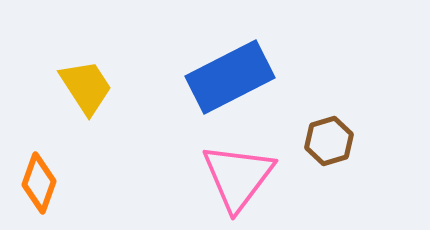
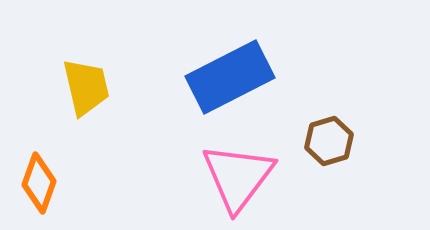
yellow trapezoid: rotated 20 degrees clockwise
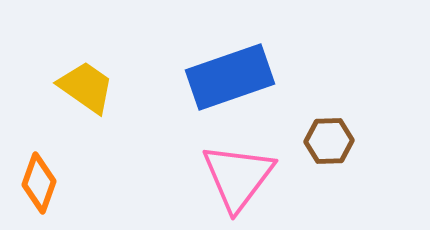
blue rectangle: rotated 8 degrees clockwise
yellow trapezoid: rotated 42 degrees counterclockwise
brown hexagon: rotated 15 degrees clockwise
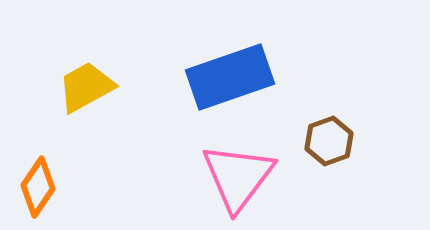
yellow trapezoid: rotated 64 degrees counterclockwise
brown hexagon: rotated 18 degrees counterclockwise
orange diamond: moved 1 px left, 4 px down; rotated 14 degrees clockwise
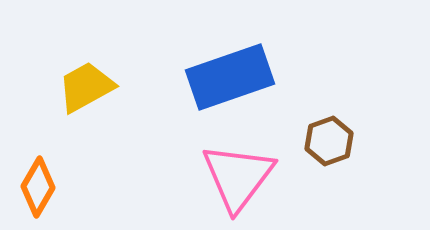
orange diamond: rotated 4 degrees counterclockwise
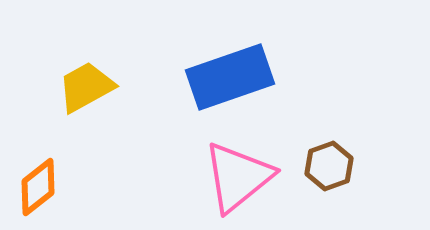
brown hexagon: moved 25 px down
pink triangle: rotated 14 degrees clockwise
orange diamond: rotated 22 degrees clockwise
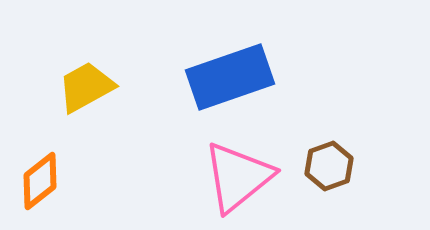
orange diamond: moved 2 px right, 6 px up
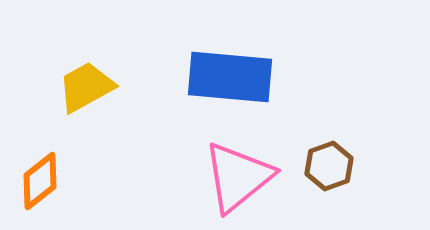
blue rectangle: rotated 24 degrees clockwise
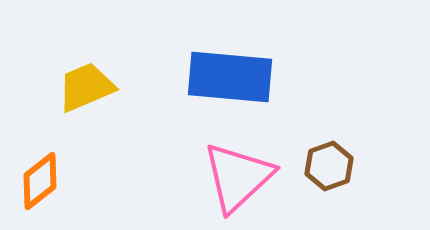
yellow trapezoid: rotated 6 degrees clockwise
pink triangle: rotated 4 degrees counterclockwise
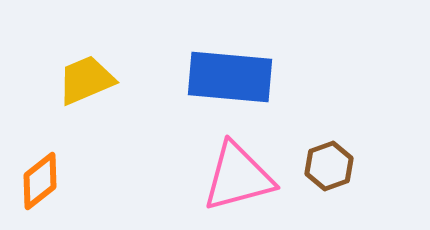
yellow trapezoid: moved 7 px up
pink triangle: rotated 28 degrees clockwise
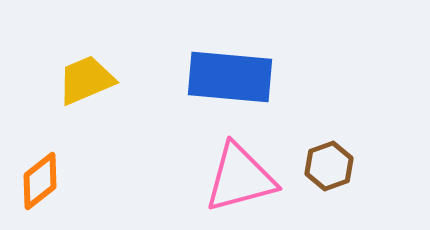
pink triangle: moved 2 px right, 1 px down
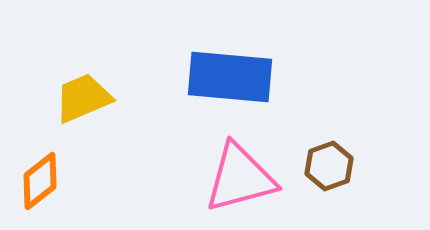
yellow trapezoid: moved 3 px left, 18 px down
